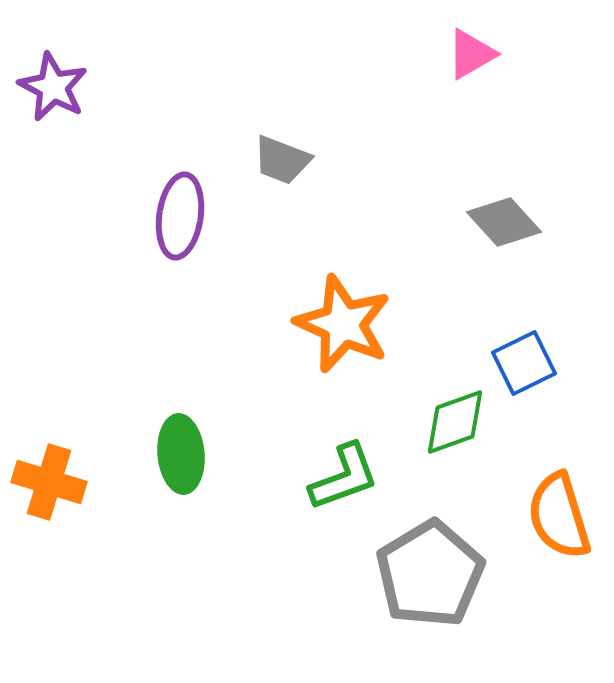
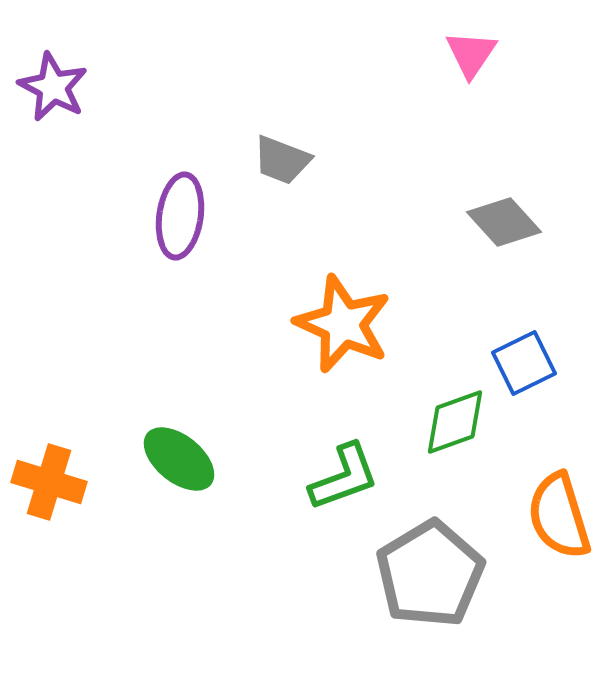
pink triangle: rotated 26 degrees counterclockwise
green ellipse: moved 2 px left, 5 px down; rotated 46 degrees counterclockwise
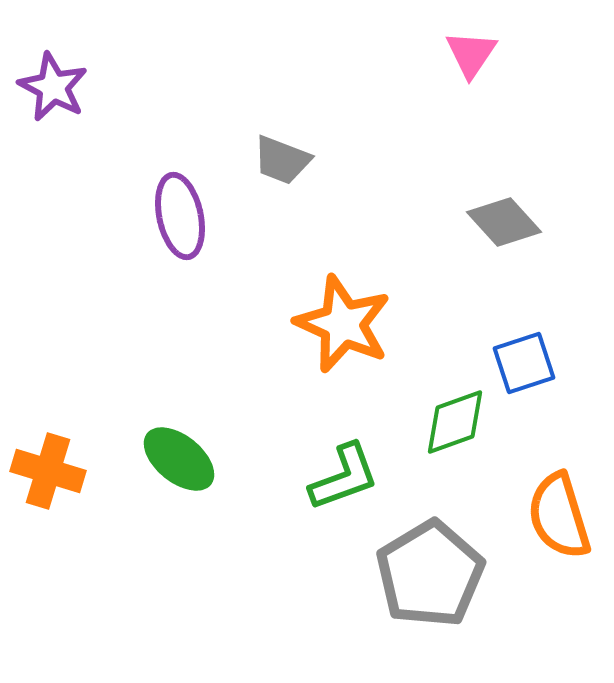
purple ellipse: rotated 20 degrees counterclockwise
blue square: rotated 8 degrees clockwise
orange cross: moved 1 px left, 11 px up
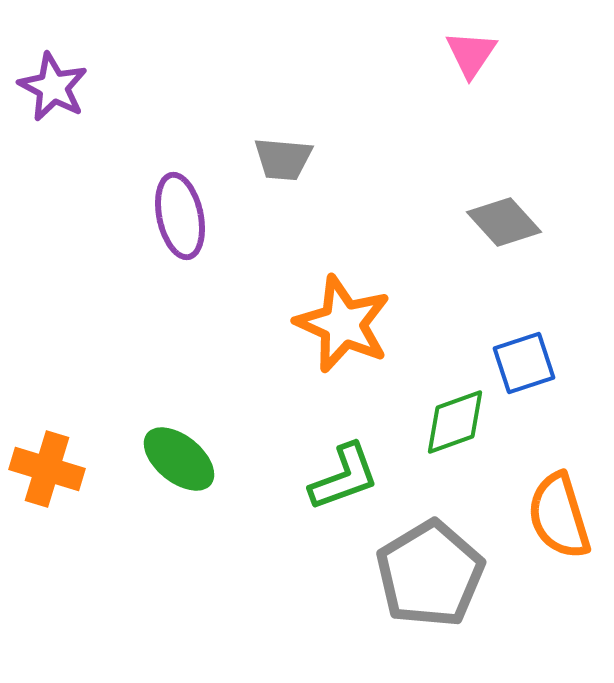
gray trapezoid: moved 1 px right, 1 px up; rotated 16 degrees counterclockwise
orange cross: moved 1 px left, 2 px up
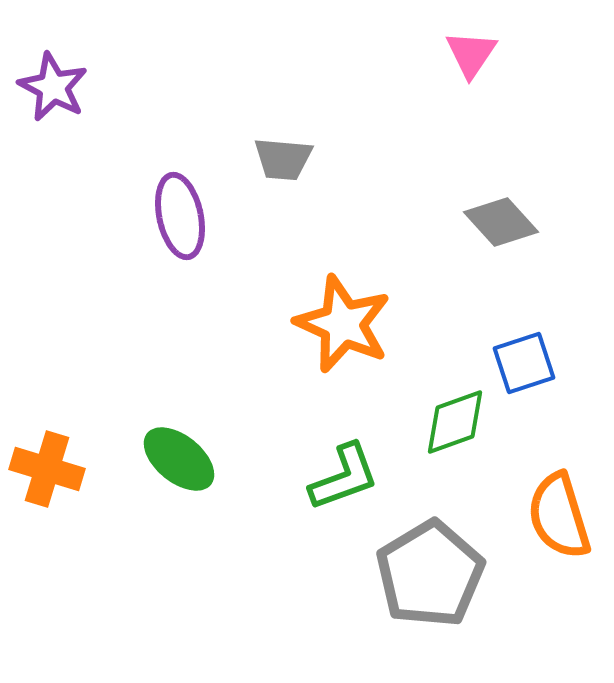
gray diamond: moved 3 px left
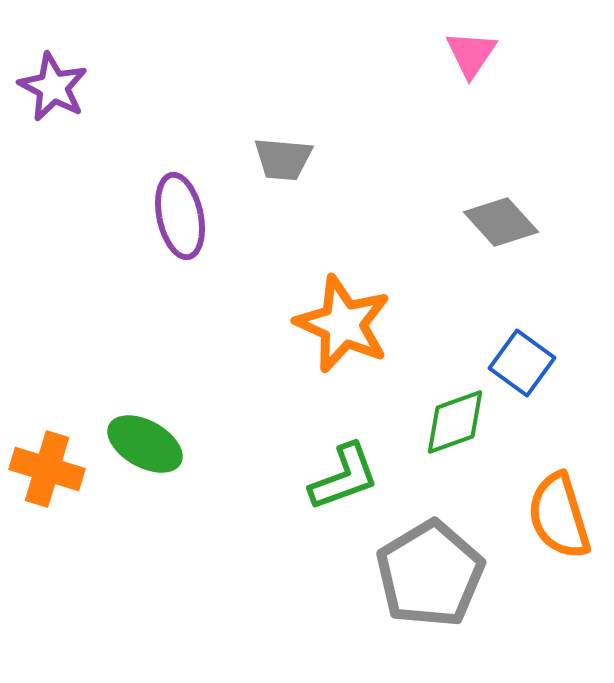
blue square: moved 2 px left; rotated 36 degrees counterclockwise
green ellipse: moved 34 px left, 15 px up; rotated 10 degrees counterclockwise
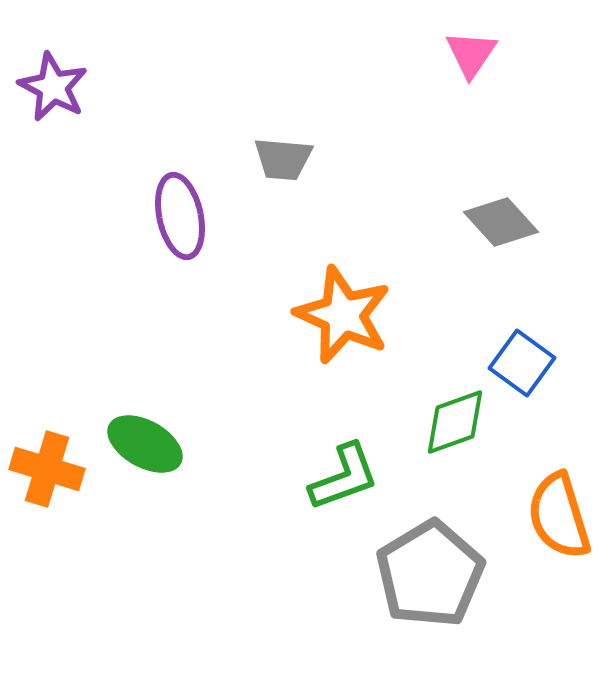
orange star: moved 9 px up
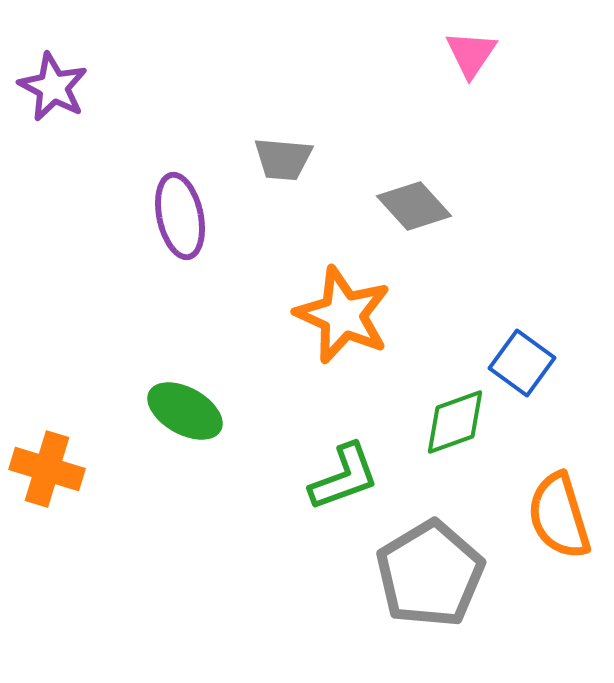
gray diamond: moved 87 px left, 16 px up
green ellipse: moved 40 px right, 33 px up
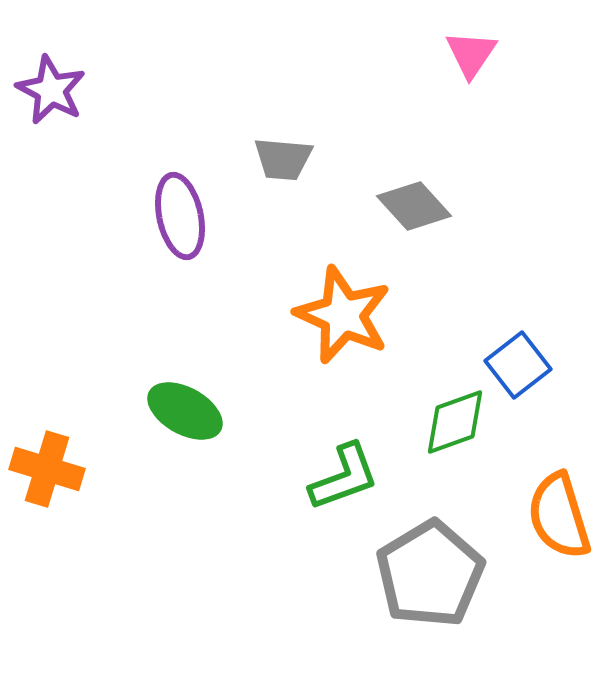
purple star: moved 2 px left, 3 px down
blue square: moved 4 px left, 2 px down; rotated 16 degrees clockwise
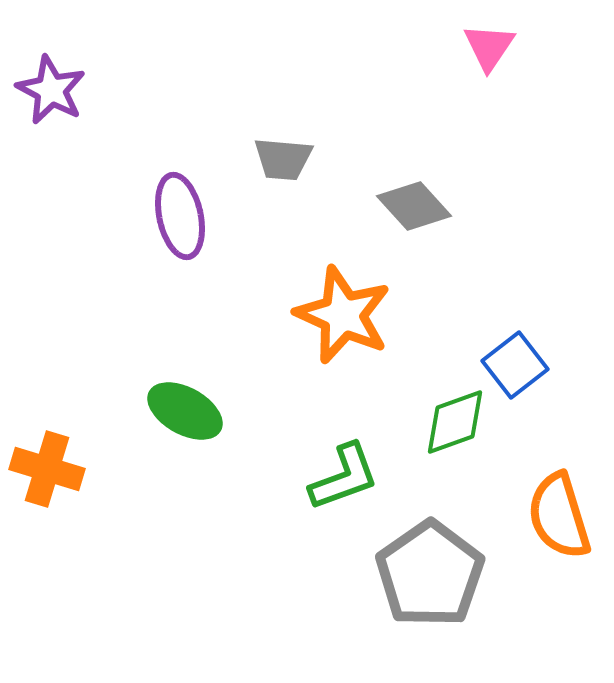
pink triangle: moved 18 px right, 7 px up
blue square: moved 3 px left
gray pentagon: rotated 4 degrees counterclockwise
